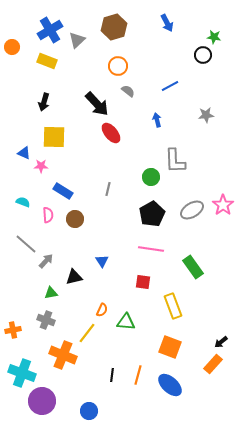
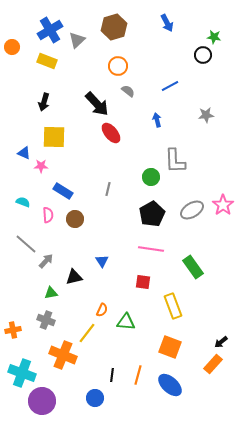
blue circle at (89, 411): moved 6 px right, 13 px up
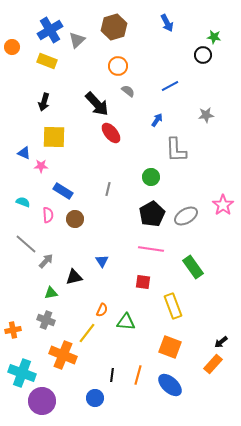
blue arrow at (157, 120): rotated 48 degrees clockwise
gray L-shape at (175, 161): moved 1 px right, 11 px up
gray ellipse at (192, 210): moved 6 px left, 6 px down
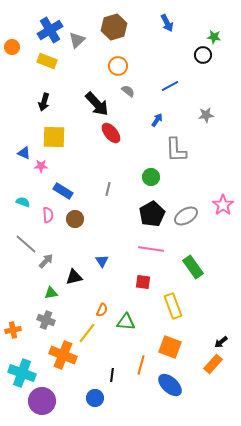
orange line at (138, 375): moved 3 px right, 10 px up
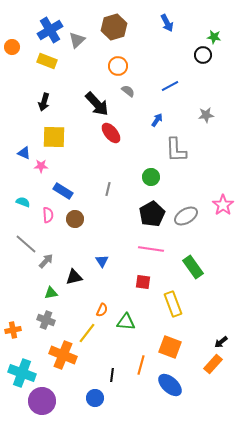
yellow rectangle at (173, 306): moved 2 px up
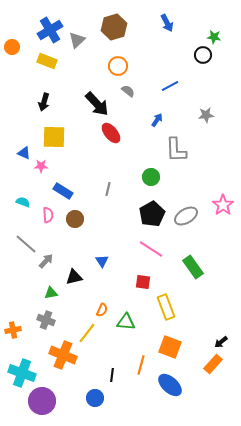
pink line at (151, 249): rotated 25 degrees clockwise
yellow rectangle at (173, 304): moved 7 px left, 3 px down
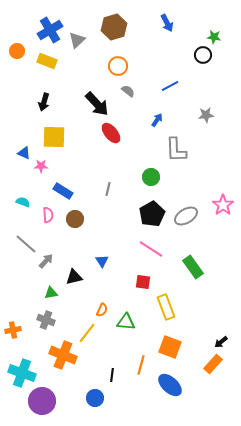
orange circle at (12, 47): moved 5 px right, 4 px down
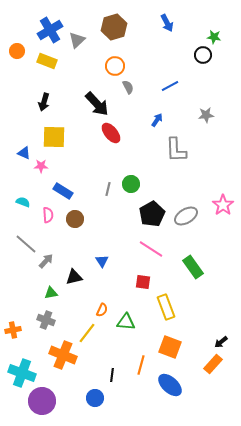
orange circle at (118, 66): moved 3 px left
gray semicircle at (128, 91): moved 4 px up; rotated 24 degrees clockwise
green circle at (151, 177): moved 20 px left, 7 px down
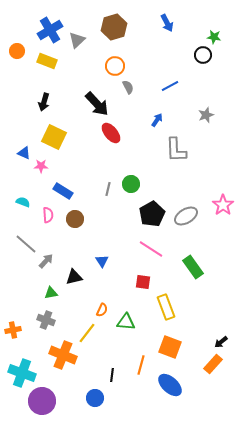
gray star at (206, 115): rotated 14 degrees counterclockwise
yellow square at (54, 137): rotated 25 degrees clockwise
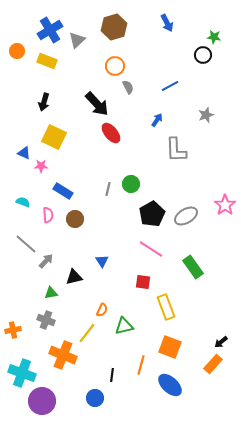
pink star at (223, 205): moved 2 px right
green triangle at (126, 322): moved 2 px left, 4 px down; rotated 18 degrees counterclockwise
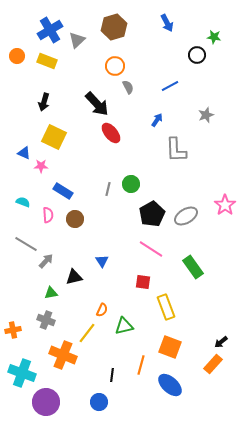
orange circle at (17, 51): moved 5 px down
black circle at (203, 55): moved 6 px left
gray line at (26, 244): rotated 10 degrees counterclockwise
blue circle at (95, 398): moved 4 px right, 4 px down
purple circle at (42, 401): moved 4 px right, 1 px down
